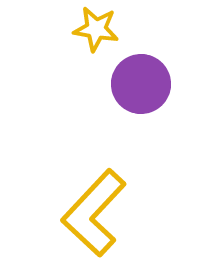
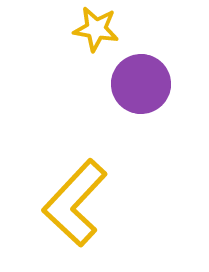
yellow L-shape: moved 19 px left, 10 px up
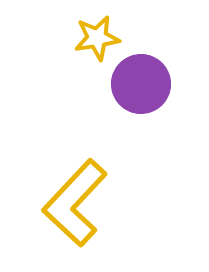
yellow star: moved 1 px right, 9 px down; rotated 18 degrees counterclockwise
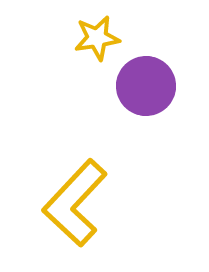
purple circle: moved 5 px right, 2 px down
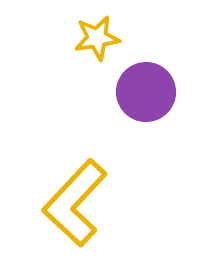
purple circle: moved 6 px down
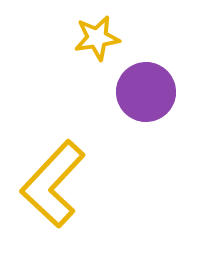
yellow L-shape: moved 22 px left, 19 px up
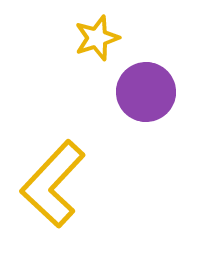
yellow star: rotated 9 degrees counterclockwise
